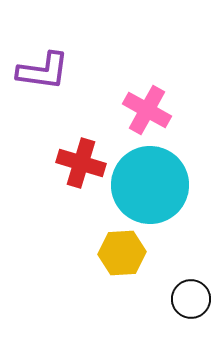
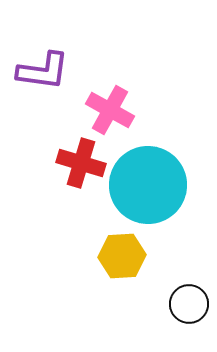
pink cross: moved 37 px left
cyan circle: moved 2 px left
yellow hexagon: moved 3 px down
black circle: moved 2 px left, 5 px down
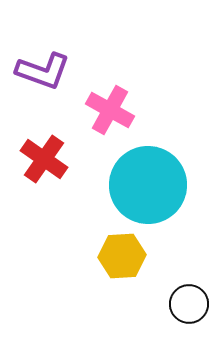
purple L-shape: rotated 12 degrees clockwise
red cross: moved 37 px left, 4 px up; rotated 18 degrees clockwise
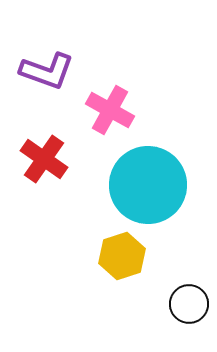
purple L-shape: moved 4 px right
yellow hexagon: rotated 15 degrees counterclockwise
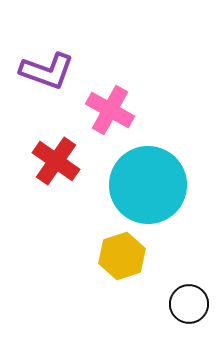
red cross: moved 12 px right, 2 px down
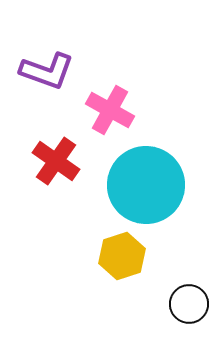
cyan circle: moved 2 px left
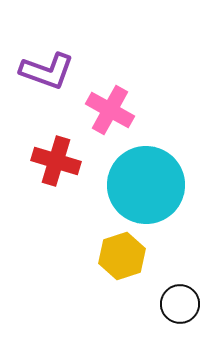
red cross: rotated 18 degrees counterclockwise
black circle: moved 9 px left
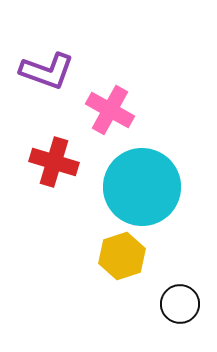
red cross: moved 2 px left, 1 px down
cyan circle: moved 4 px left, 2 px down
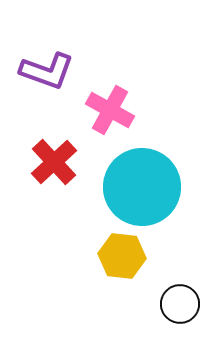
red cross: rotated 30 degrees clockwise
yellow hexagon: rotated 24 degrees clockwise
